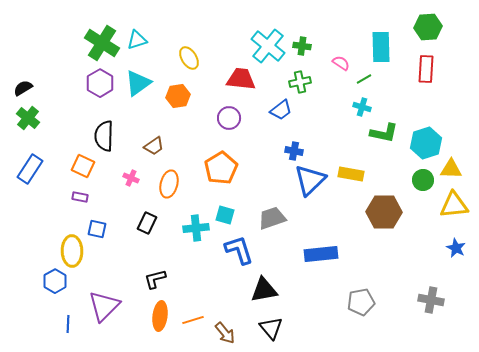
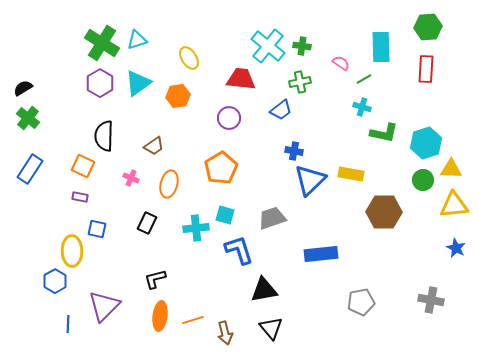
brown arrow at (225, 333): rotated 25 degrees clockwise
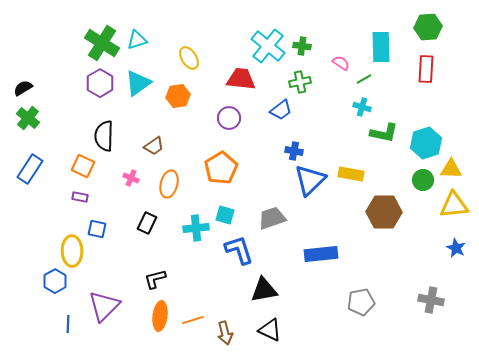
black triangle at (271, 328): moved 1 px left, 2 px down; rotated 25 degrees counterclockwise
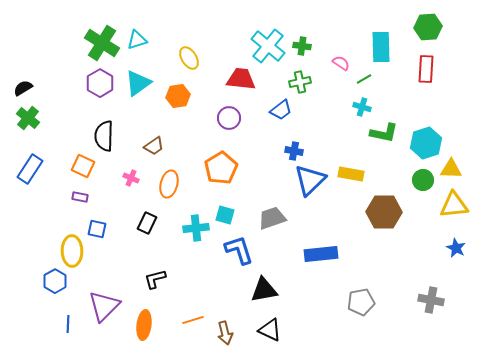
orange ellipse at (160, 316): moved 16 px left, 9 px down
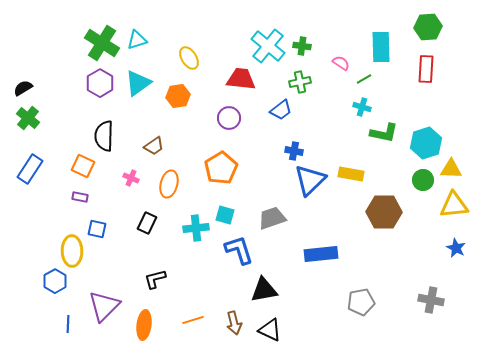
brown arrow at (225, 333): moved 9 px right, 10 px up
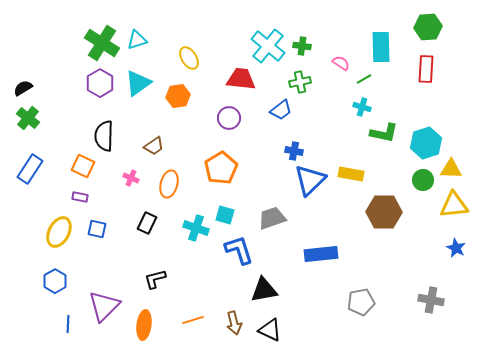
cyan cross at (196, 228): rotated 25 degrees clockwise
yellow ellipse at (72, 251): moved 13 px left, 19 px up; rotated 28 degrees clockwise
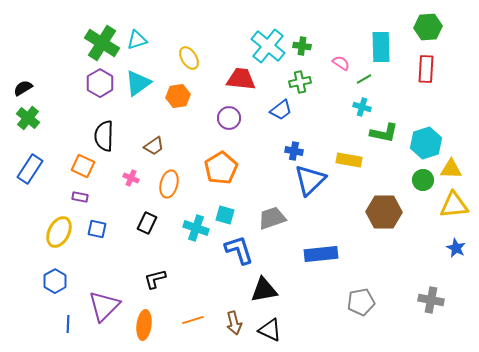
yellow rectangle at (351, 174): moved 2 px left, 14 px up
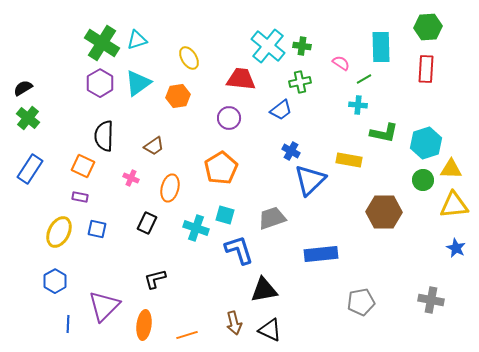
cyan cross at (362, 107): moved 4 px left, 2 px up; rotated 12 degrees counterclockwise
blue cross at (294, 151): moved 3 px left; rotated 18 degrees clockwise
orange ellipse at (169, 184): moved 1 px right, 4 px down
orange line at (193, 320): moved 6 px left, 15 px down
